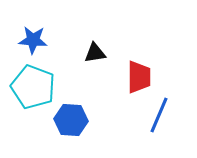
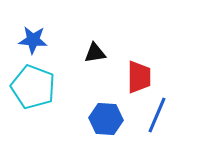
blue line: moved 2 px left
blue hexagon: moved 35 px right, 1 px up
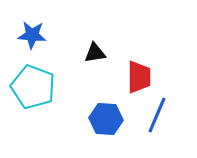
blue star: moved 1 px left, 5 px up
